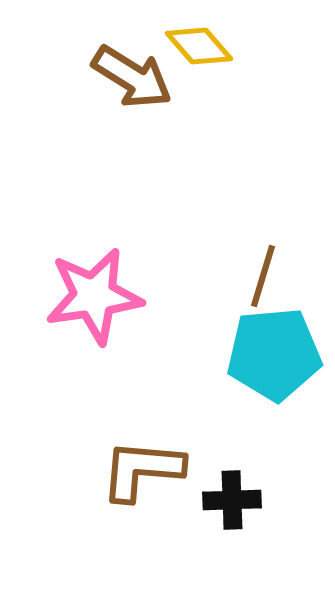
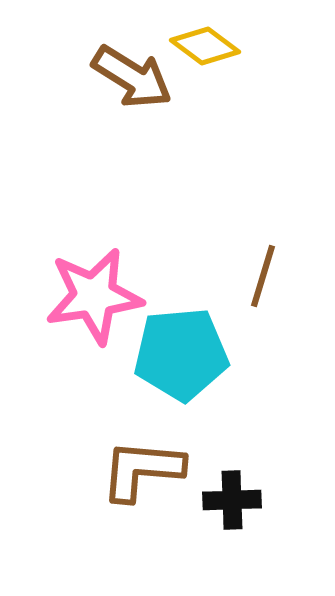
yellow diamond: moved 6 px right; rotated 12 degrees counterclockwise
cyan pentagon: moved 93 px left
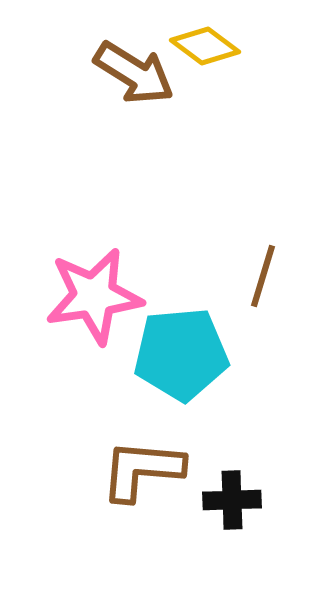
brown arrow: moved 2 px right, 4 px up
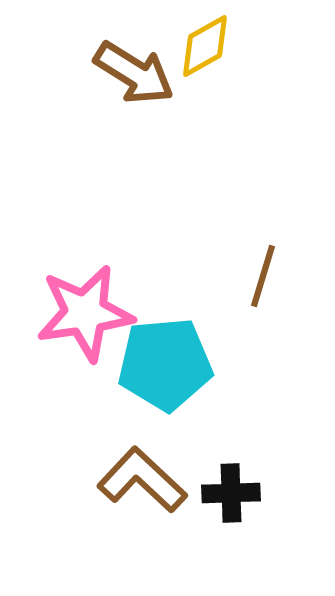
yellow diamond: rotated 66 degrees counterclockwise
pink star: moved 9 px left, 17 px down
cyan pentagon: moved 16 px left, 10 px down
brown L-shape: moved 10 px down; rotated 38 degrees clockwise
black cross: moved 1 px left, 7 px up
